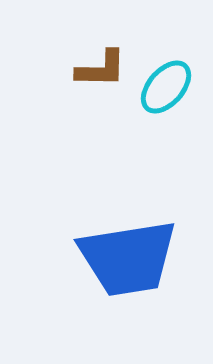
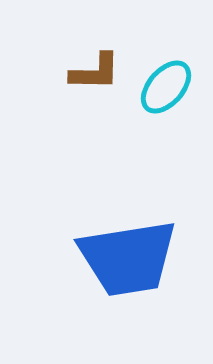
brown L-shape: moved 6 px left, 3 px down
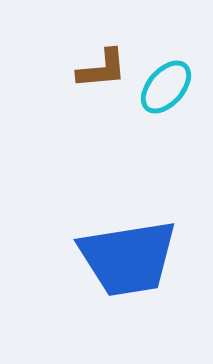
brown L-shape: moved 7 px right, 3 px up; rotated 6 degrees counterclockwise
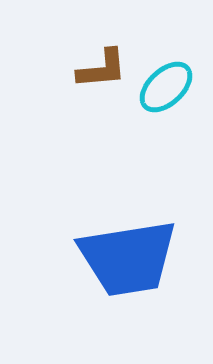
cyan ellipse: rotated 6 degrees clockwise
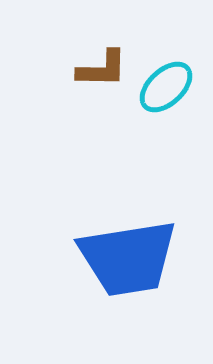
brown L-shape: rotated 6 degrees clockwise
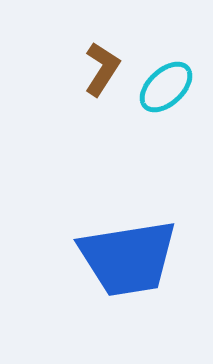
brown L-shape: rotated 58 degrees counterclockwise
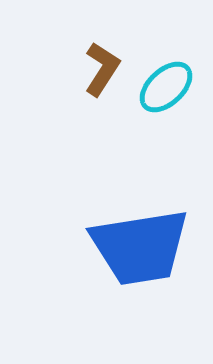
blue trapezoid: moved 12 px right, 11 px up
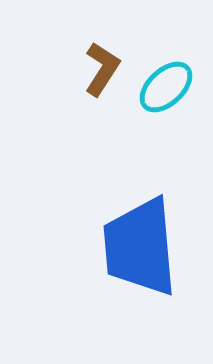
blue trapezoid: rotated 94 degrees clockwise
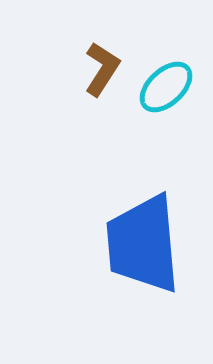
blue trapezoid: moved 3 px right, 3 px up
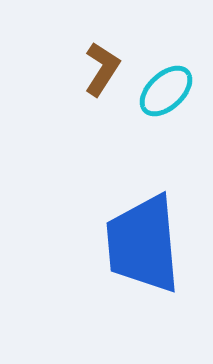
cyan ellipse: moved 4 px down
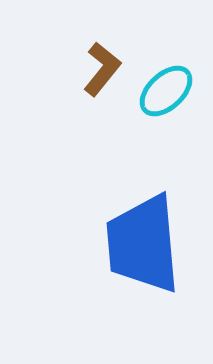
brown L-shape: rotated 6 degrees clockwise
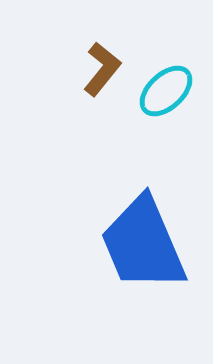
blue trapezoid: rotated 18 degrees counterclockwise
